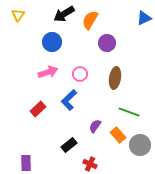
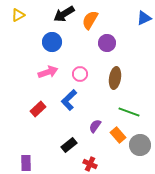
yellow triangle: rotated 24 degrees clockwise
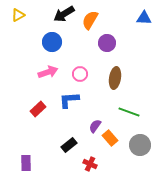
blue triangle: rotated 28 degrees clockwise
blue L-shape: rotated 40 degrees clockwise
orange rectangle: moved 8 px left, 3 px down
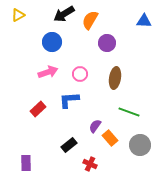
blue triangle: moved 3 px down
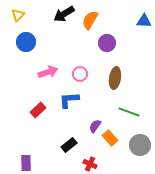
yellow triangle: rotated 16 degrees counterclockwise
blue circle: moved 26 px left
red rectangle: moved 1 px down
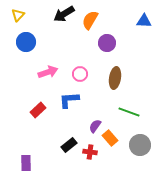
red cross: moved 12 px up; rotated 16 degrees counterclockwise
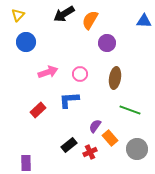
green line: moved 1 px right, 2 px up
gray circle: moved 3 px left, 4 px down
red cross: rotated 32 degrees counterclockwise
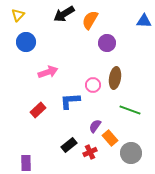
pink circle: moved 13 px right, 11 px down
blue L-shape: moved 1 px right, 1 px down
gray circle: moved 6 px left, 4 px down
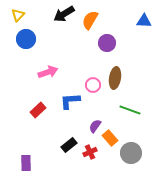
blue circle: moved 3 px up
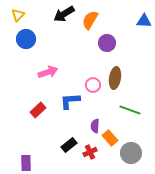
purple semicircle: rotated 32 degrees counterclockwise
